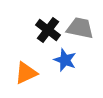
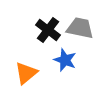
orange triangle: rotated 15 degrees counterclockwise
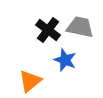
gray trapezoid: moved 1 px up
orange triangle: moved 4 px right, 8 px down
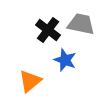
gray trapezoid: moved 1 px right, 3 px up
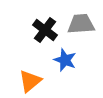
gray trapezoid: rotated 16 degrees counterclockwise
black cross: moved 3 px left
